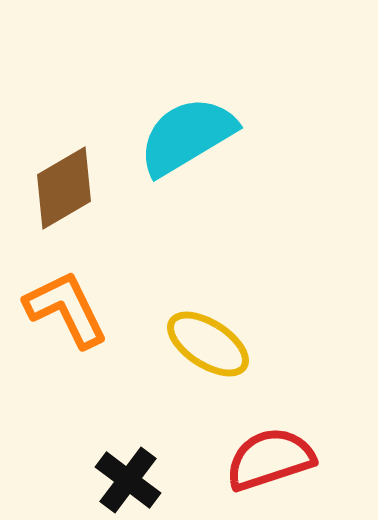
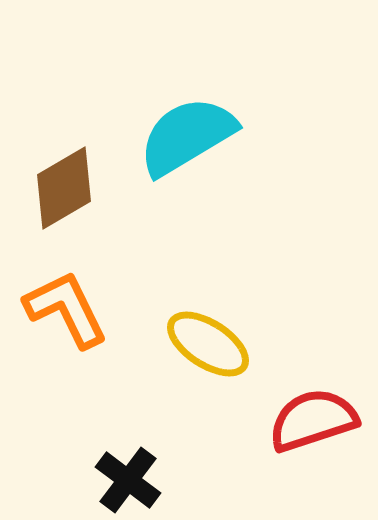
red semicircle: moved 43 px right, 39 px up
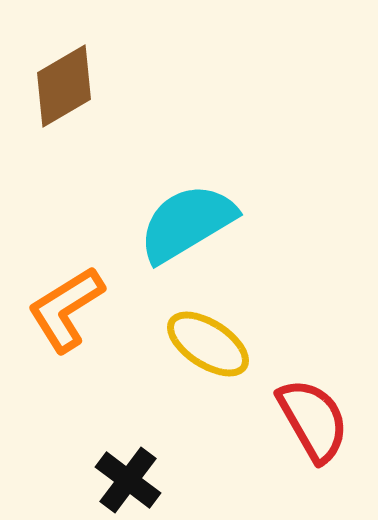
cyan semicircle: moved 87 px down
brown diamond: moved 102 px up
orange L-shape: rotated 96 degrees counterclockwise
red semicircle: rotated 78 degrees clockwise
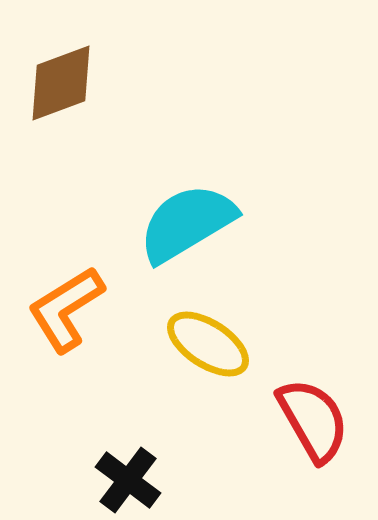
brown diamond: moved 3 px left, 3 px up; rotated 10 degrees clockwise
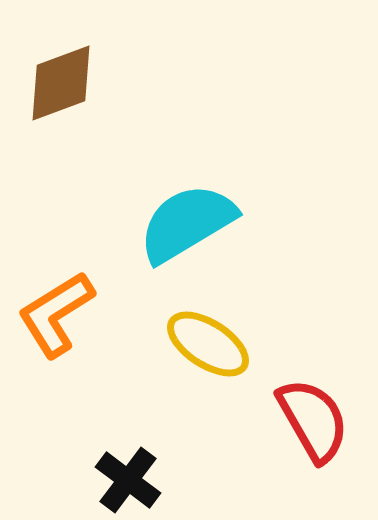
orange L-shape: moved 10 px left, 5 px down
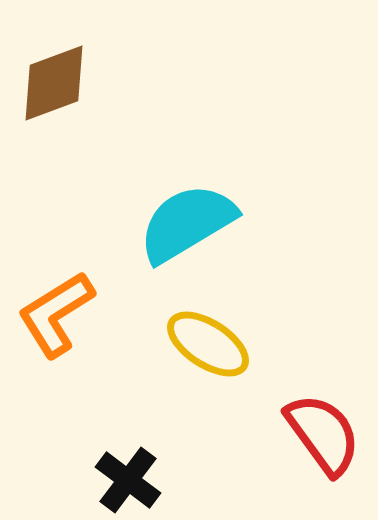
brown diamond: moved 7 px left
red semicircle: moved 10 px right, 14 px down; rotated 6 degrees counterclockwise
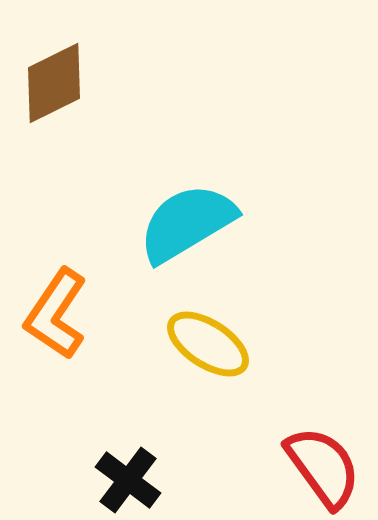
brown diamond: rotated 6 degrees counterclockwise
orange L-shape: rotated 24 degrees counterclockwise
red semicircle: moved 33 px down
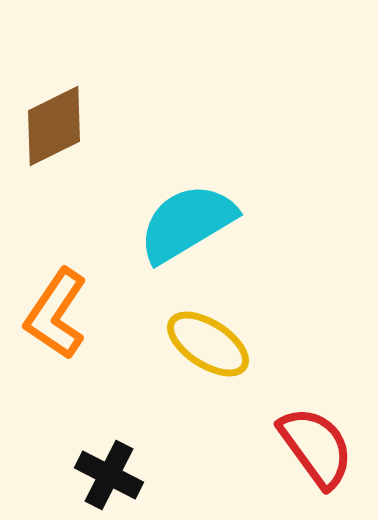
brown diamond: moved 43 px down
red semicircle: moved 7 px left, 20 px up
black cross: moved 19 px left, 5 px up; rotated 10 degrees counterclockwise
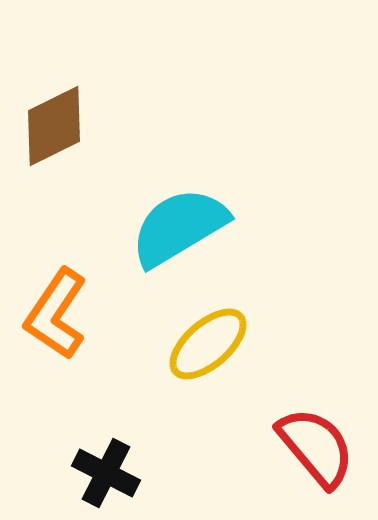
cyan semicircle: moved 8 px left, 4 px down
yellow ellipse: rotated 74 degrees counterclockwise
red semicircle: rotated 4 degrees counterclockwise
black cross: moved 3 px left, 2 px up
